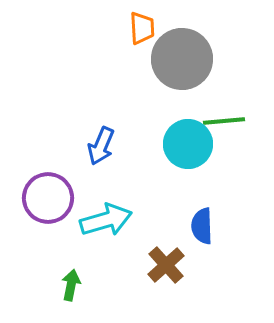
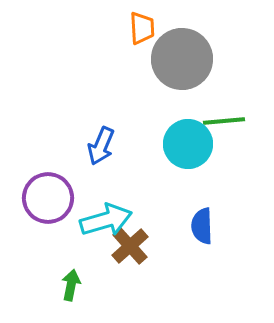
brown cross: moved 36 px left, 19 px up
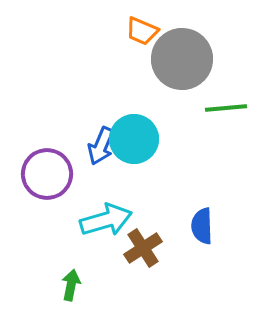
orange trapezoid: moved 3 px down; rotated 116 degrees clockwise
green line: moved 2 px right, 13 px up
cyan circle: moved 54 px left, 5 px up
purple circle: moved 1 px left, 24 px up
brown cross: moved 13 px right, 2 px down; rotated 9 degrees clockwise
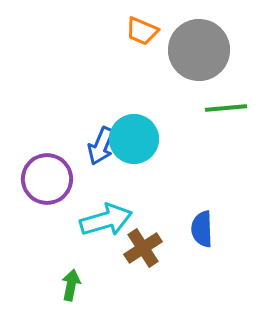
gray circle: moved 17 px right, 9 px up
purple circle: moved 5 px down
blue semicircle: moved 3 px down
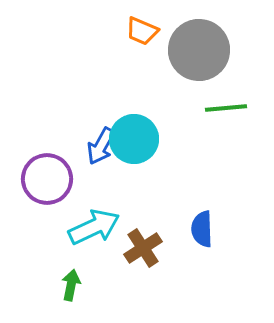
blue arrow: rotated 6 degrees clockwise
cyan arrow: moved 12 px left, 7 px down; rotated 9 degrees counterclockwise
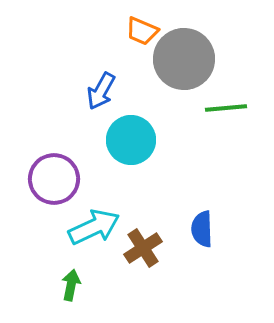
gray circle: moved 15 px left, 9 px down
cyan circle: moved 3 px left, 1 px down
blue arrow: moved 55 px up
purple circle: moved 7 px right
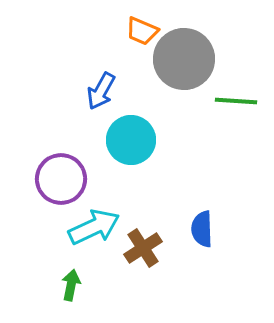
green line: moved 10 px right, 7 px up; rotated 9 degrees clockwise
purple circle: moved 7 px right
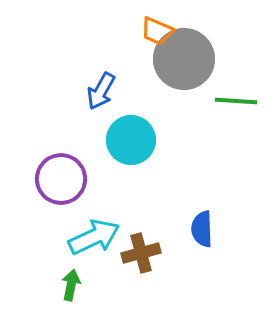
orange trapezoid: moved 15 px right
cyan arrow: moved 10 px down
brown cross: moved 2 px left, 5 px down; rotated 18 degrees clockwise
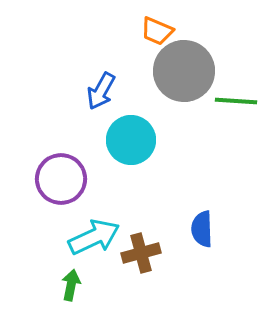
gray circle: moved 12 px down
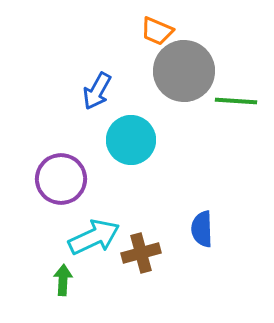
blue arrow: moved 4 px left
green arrow: moved 8 px left, 5 px up; rotated 8 degrees counterclockwise
